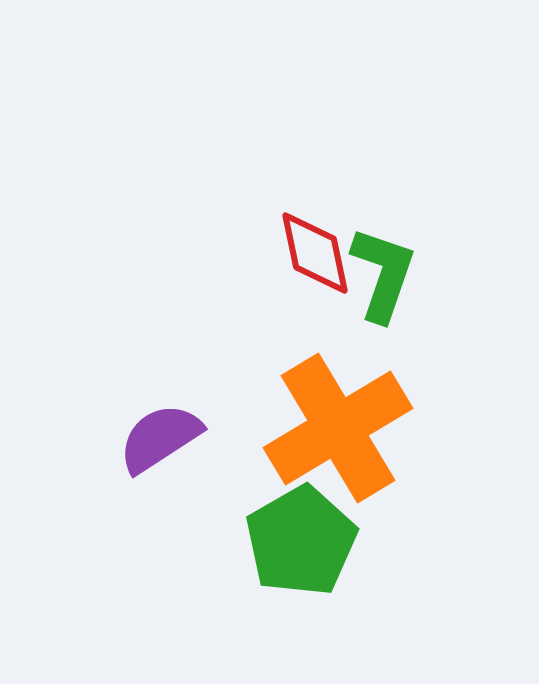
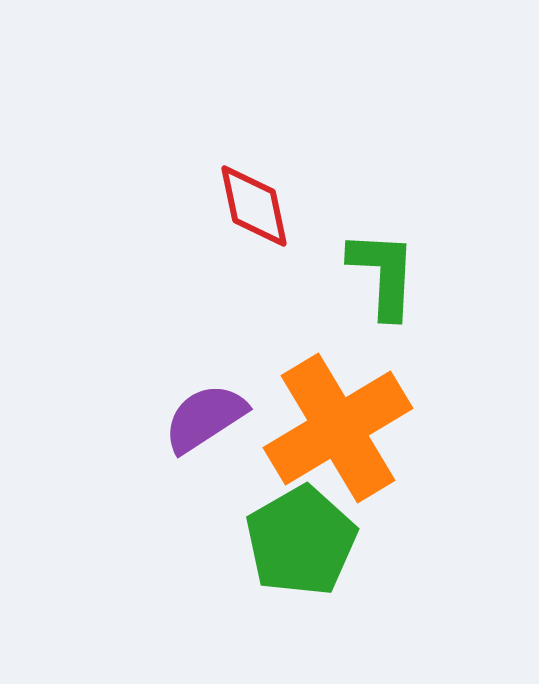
red diamond: moved 61 px left, 47 px up
green L-shape: rotated 16 degrees counterclockwise
purple semicircle: moved 45 px right, 20 px up
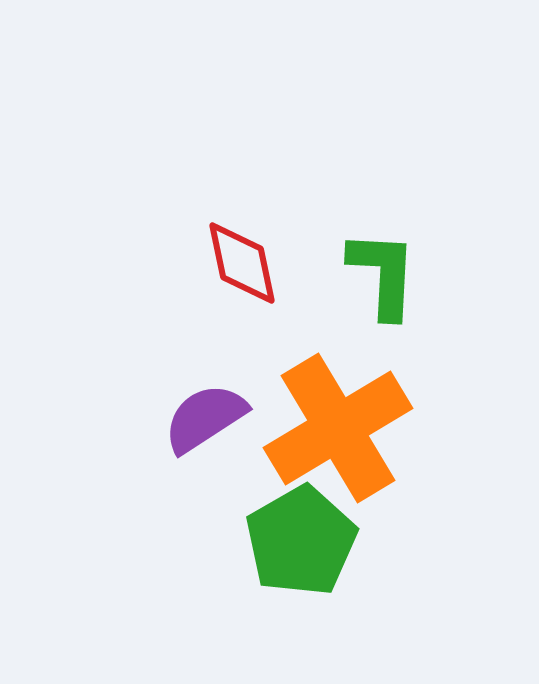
red diamond: moved 12 px left, 57 px down
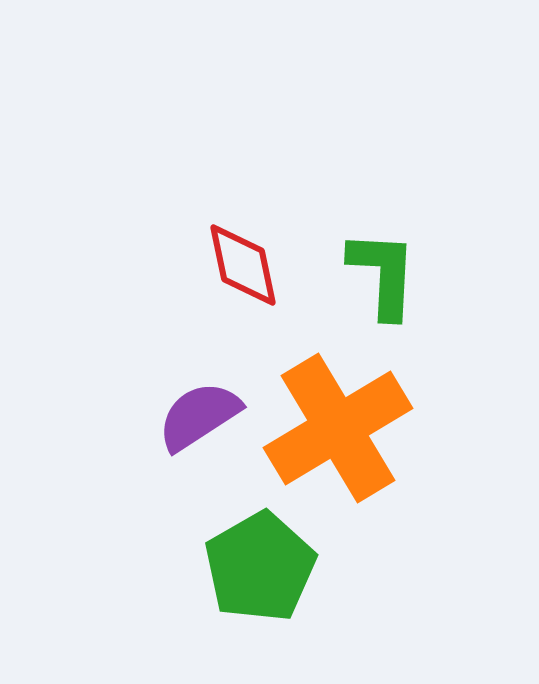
red diamond: moved 1 px right, 2 px down
purple semicircle: moved 6 px left, 2 px up
green pentagon: moved 41 px left, 26 px down
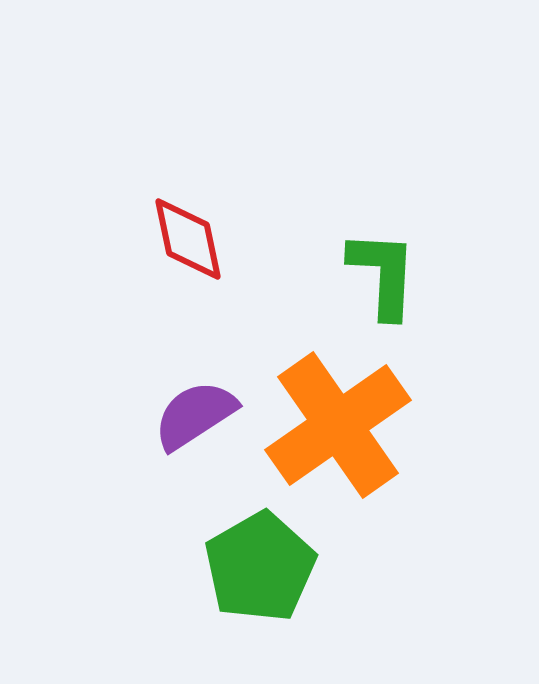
red diamond: moved 55 px left, 26 px up
purple semicircle: moved 4 px left, 1 px up
orange cross: moved 3 px up; rotated 4 degrees counterclockwise
